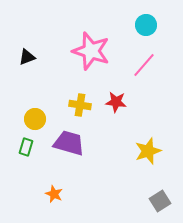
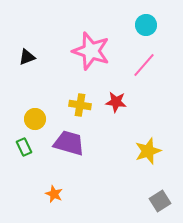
green rectangle: moved 2 px left; rotated 42 degrees counterclockwise
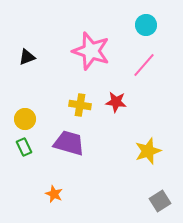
yellow circle: moved 10 px left
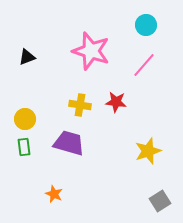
green rectangle: rotated 18 degrees clockwise
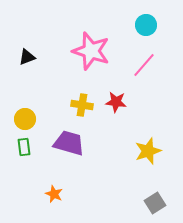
yellow cross: moved 2 px right
gray square: moved 5 px left, 2 px down
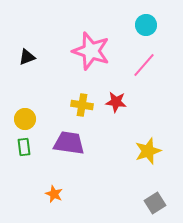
purple trapezoid: rotated 8 degrees counterclockwise
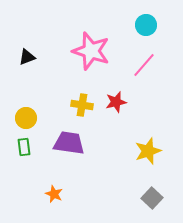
red star: rotated 20 degrees counterclockwise
yellow circle: moved 1 px right, 1 px up
gray square: moved 3 px left, 5 px up; rotated 15 degrees counterclockwise
